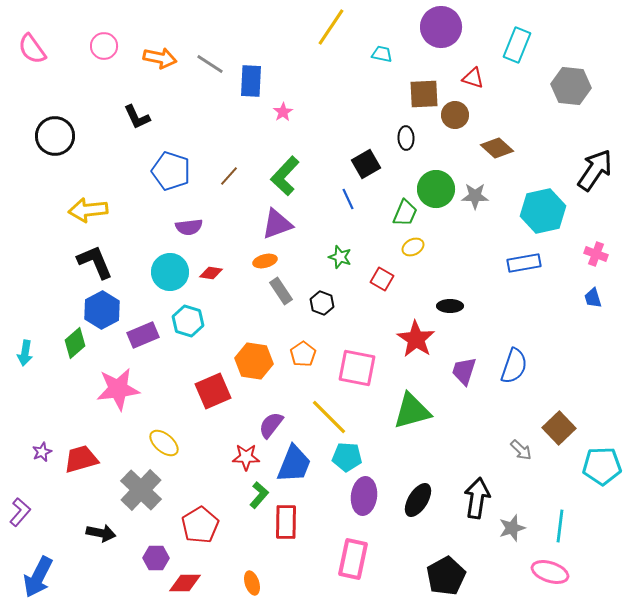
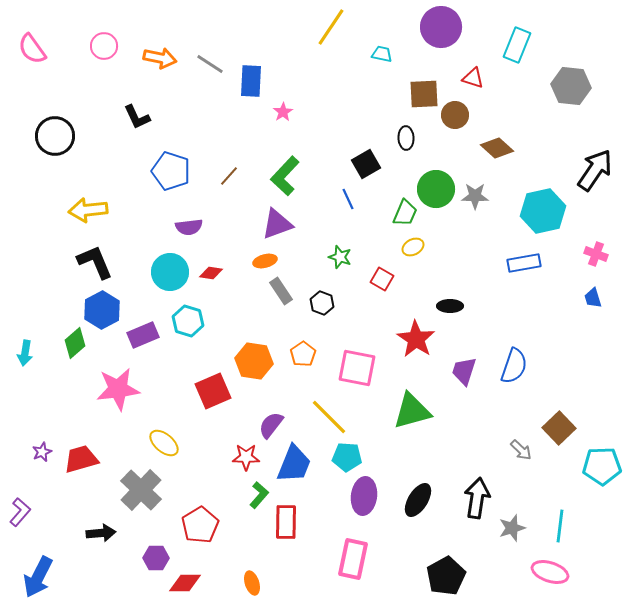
black arrow at (101, 533): rotated 16 degrees counterclockwise
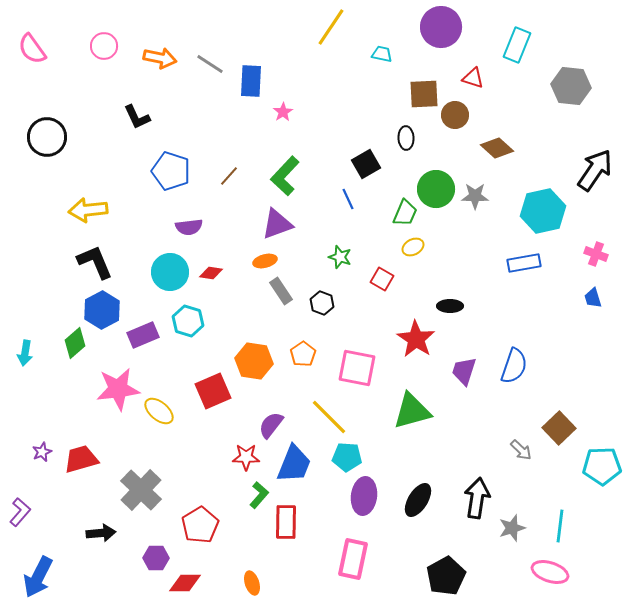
black circle at (55, 136): moved 8 px left, 1 px down
yellow ellipse at (164, 443): moved 5 px left, 32 px up
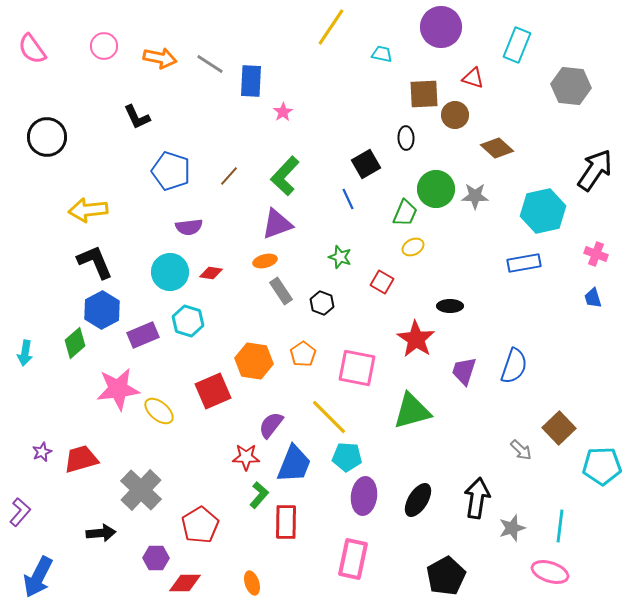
red square at (382, 279): moved 3 px down
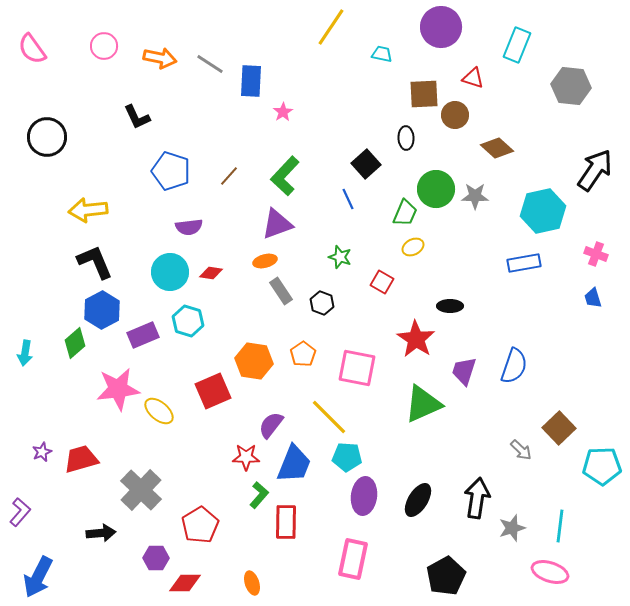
black square at (366, 164): rotated 12 degrees counterclockwise
green triangle at (412, 411): moved 11 px right, 7 px up; rotated 9 degrees counterclockwise
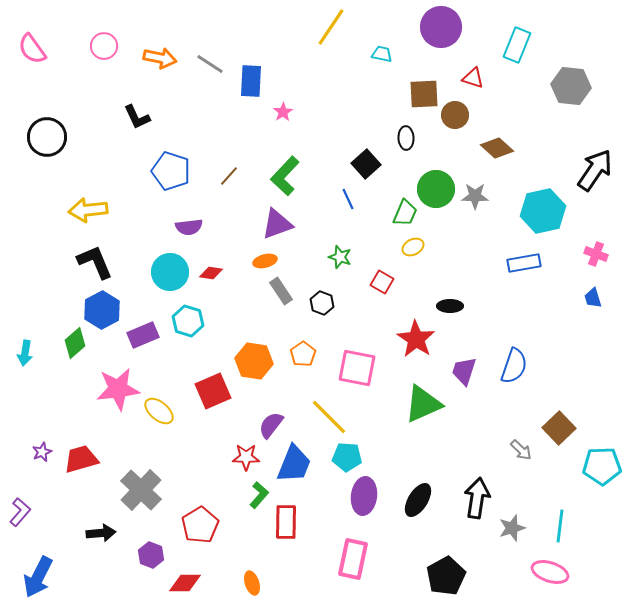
purple hexagon at (156, 558): moved 5 px left, 3 px up; rotated 20 degrees clockwise
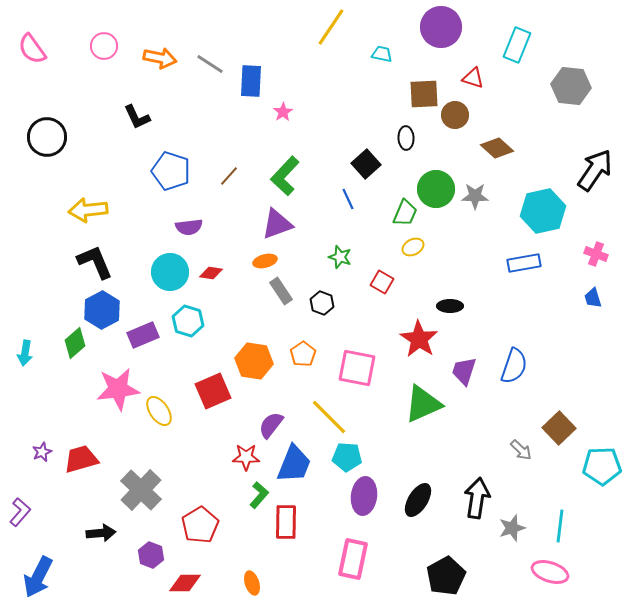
red star at (416, 339): moved 3 px right
yellow ellipse at (159, 411): rotated 16 degrees clockwise
